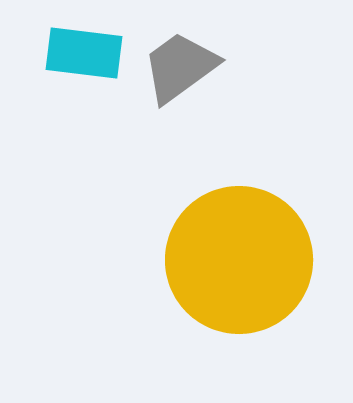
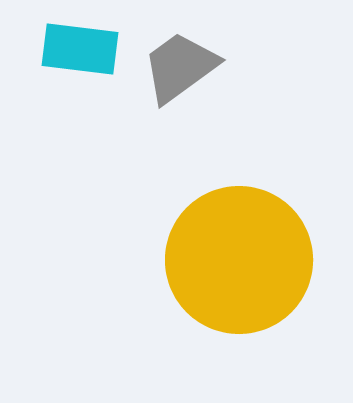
cyan rectangle: moved 4 px left, 4 px up
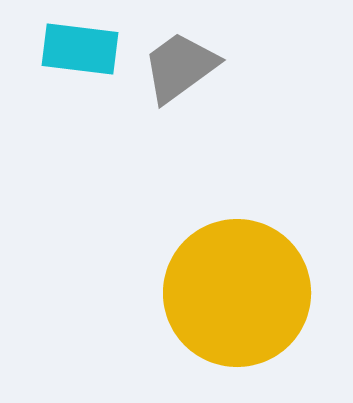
yellow circle: moved 2 px left, 33 px down
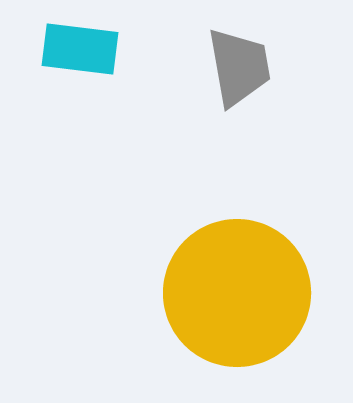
gray trapezoid: moved 59 px right; rotated 116 degrees clockwise
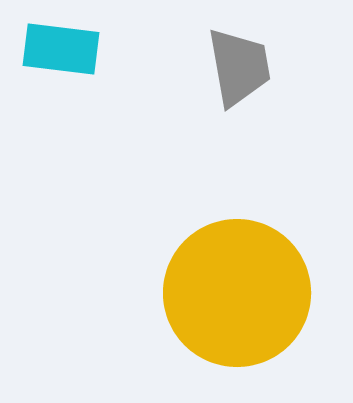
cyan rectangle: moved 19 px left
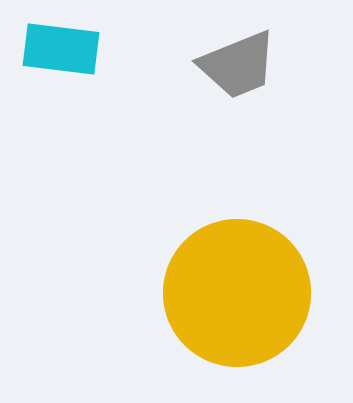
gray trapezoid: moved 1 px left, 2 px up; rotated 78 degrees clockwise
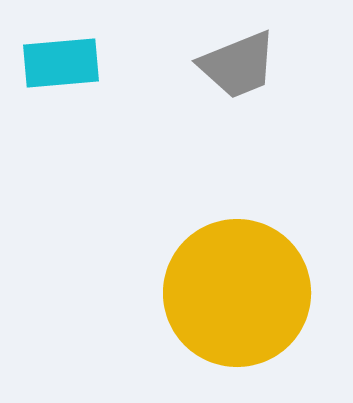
cyan rectangle: moved 14 px down; rotated 12 degrees counterclockwise
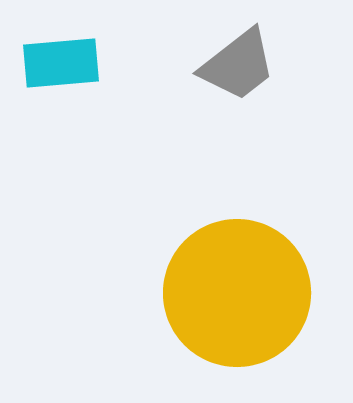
gray trapezoid: rotated 16 degrees counterclockwise
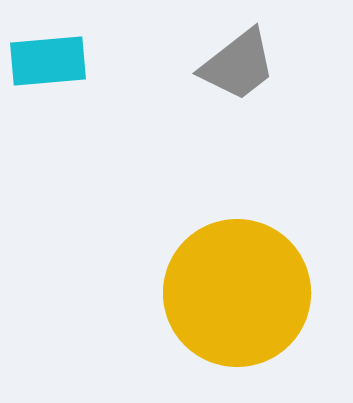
cyan rectangle: moved 13 px left, 2 px up
